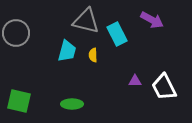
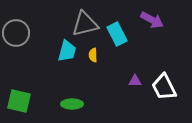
gray triangle: moved 1 px left, 3 px down; rotated 28 degrees counterclockwise
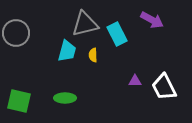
green ellipse: moved 7 px left, 6 px up
